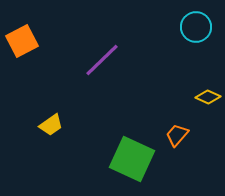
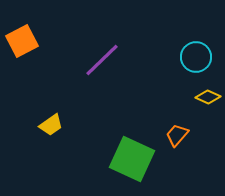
cyan circle: moved 30 px down
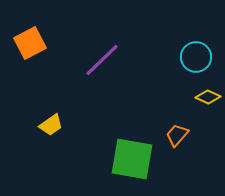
orange square: moved 8 px right, 2 px down
green square: rotated 15 degrees counterclockwise
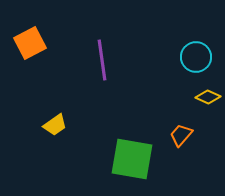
purple line: rotated 54 degrees counterclockwise
yellow trapezoid: moved 4 px right
orange trapezoid: moved 4 px right
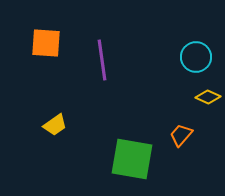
orange square: moved 16 px right; rotated 32 degrees clockwise
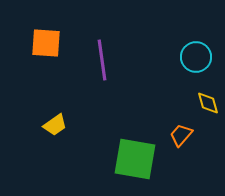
yellow diamond: moved 6 px down; rotated 50 degrees clockwise
green square: moved 3 px right
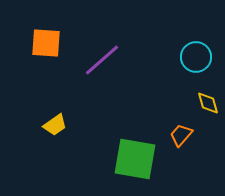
purple line: rotated 57 degrees clockwise
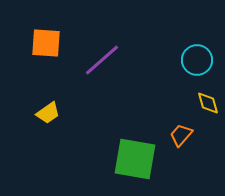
cyan circle: moved 1 px right, 3 px down
yellow trapezoid: moved 7 px left, 12 px up
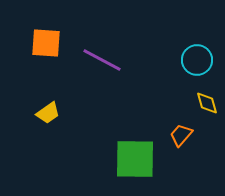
purple line: rotated 69 degrees clockwise
yellow diamond: moved 1 px left
green square: rotated 9 degrees counterclockwise
